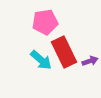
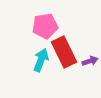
pink pentagon: moved 4 px down
cyan arrow: rotated 110 degrees counterclockwise
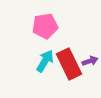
red rectangle: moved 5 px right, 12 px down
cyan arrow: moved 4 px right, 1 px down; rotated 10 degrees clockwise
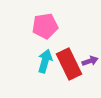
cyan arrow: rotated 15 degrees counterclockwise
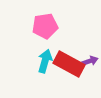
red rectangle: rotated 36 degrees counterclockwise
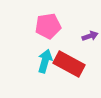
pink pentagon: moved 3 px right
purple arrow: moved 25 px up
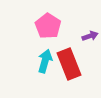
pink pentagon: rotated 30 degrees counterclockwise
red rectangle: rotated 40 degrees clockwise
